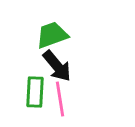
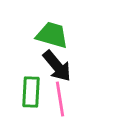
green trapezoid: rotated 36 degrees clockwise
green rectangle: moved 4 px left
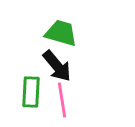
green trapezoid: moved 9 px right, 2 px up
pink line: moved 2 px right, 1 px down
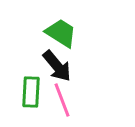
green trapezoid: rotated 16 degrees clockwise
pink line: rotated 12 degrees counterclockwise
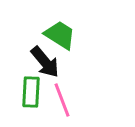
green trapezoid: moved 1 px left, 2 px down
black arrow: moved 12 px left, 4 px up
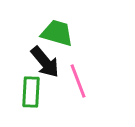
green trapezoid: moved 3 px left, 2 px up; rotated 16 degrees counterclockwise
pink line: moved 16 px right, 19 px up
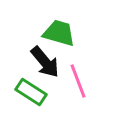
green trapezoid: moved 2 px right
green rectangle: rotated 60 degrees counterclockwise
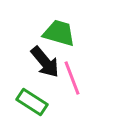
pink line: moved 6 px left, 3 px up
green rectangle: moved 1 px right, 10 px down
